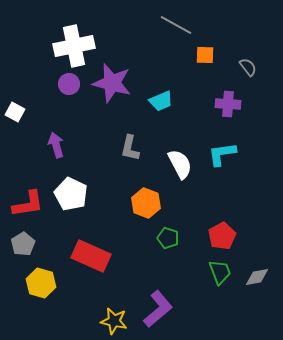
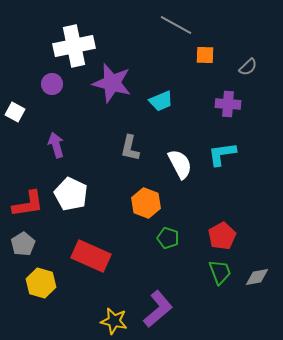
gray semicircle: rotated 84 degrees clockwise
purple circle: moved 17 px left
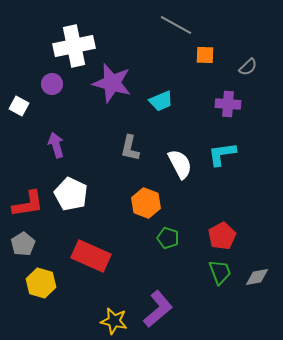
white square: moved 4 px right, 6 px up
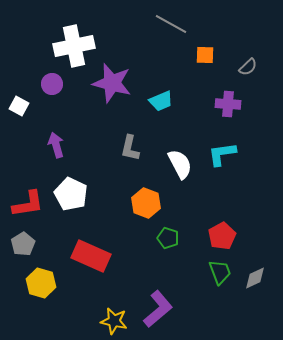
gray line: moved 5 px left, 1 px up
gray diamond: moved 2 px left, 1 px down; rotated 15 degrees counterclockwise
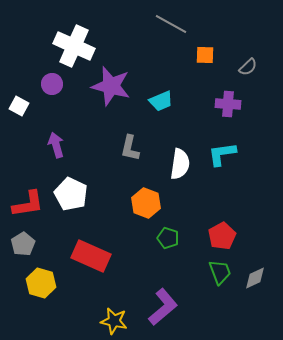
white cross: rotated 36 degrees clockwise
purple star: moved 1 px left, 3 px down
white semicircle: rotated 36 degrees clockwise
purple L-shape: moved 5 px right, 2 px up
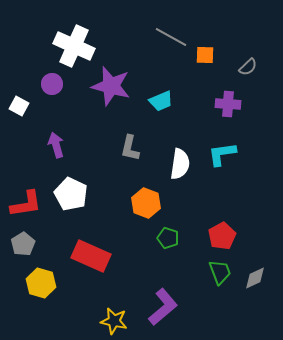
gray line: moved 13 px down
red L-shape: moved 2 px left
